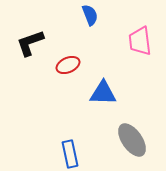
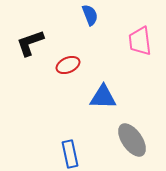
blue triangle: moved 4 px down
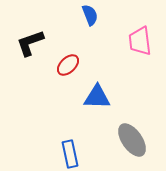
red ellipse: rotated 20 degrees counterclockwise
blue triangle: moved 6 px left
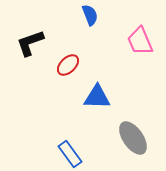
pink trapezoid: rotated 16 degrees counterclockwise
gray ellipse: moved 1 px right, 2 px up
blue rectangle: rotated 24 degrees counterclockwise
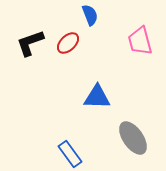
pink trapezoid: rotated 8 degrees clockwise
red ellipse: moved 22 px up
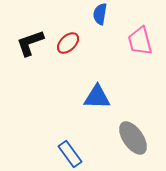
blue semicircle: moved 10 px right, 1 px up; rotated 150 degrees counterclockwise
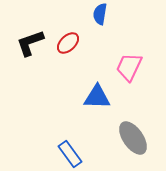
pink trapezoid: moved 11 px left, 26 px down; rotated 40 degrees clockwise
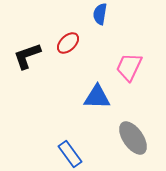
black L-shape: moved 3 px left, 13 px down
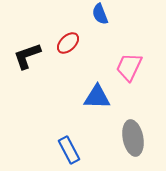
blue semicircle: rotated 30 degrees counterclockwise
gray ellipse: rotated 24 degrees clockwise
blue rectangle: moved 1 px left, 4 px up; rotated 8 degrees clockwise
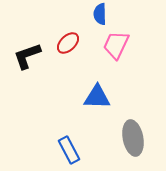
blue semicircle: rotated 20 degrees clockwise
pink trapezoid: moved 13 px left, 22 px up
